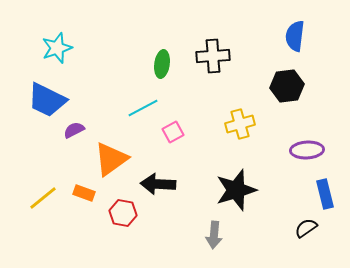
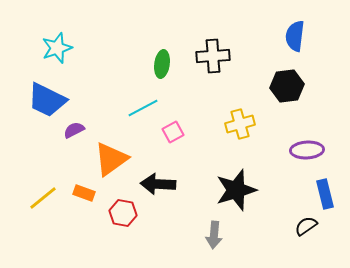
black semicircle: moved 2 px up
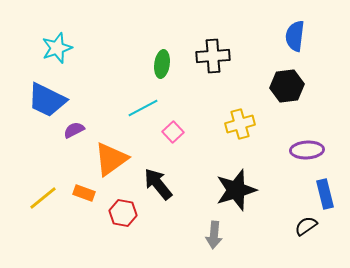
pink square: rotated 15 degrees counterclockwise
black arrow: rotated 48 degrees clockwise
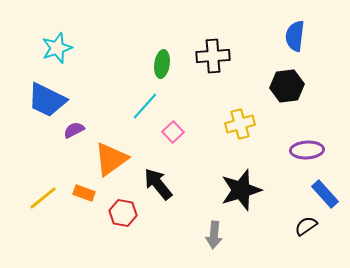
cyan line: moved 2 px right, 2 px up; rotated 20 degrees counterclockwise
black star: moved 5 px right
blue rectangle: rotated 28 degrees counterclockwise
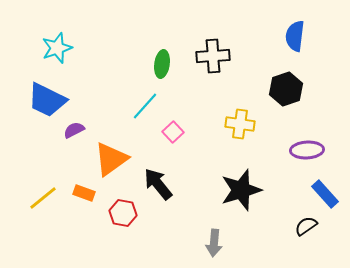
black hexagon: moved 1 px left, 3 px down; rotated 12 degrees counterclockwise
yellow cross: rotated 24 degrees clockwise
gray arrow: moved 8 px down
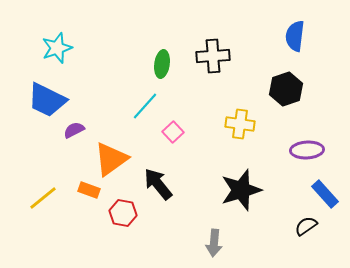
orange rectangle: moved 5 px right, 3 px up
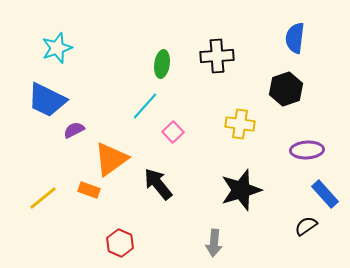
blue semicircle: moved 2 px down
black cross: moved 4 px right
red hexagon: moved 3 px left, 30 px down; rotated 12 degrees clockwise
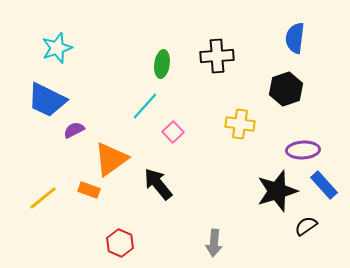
purple ellipse: moved 4 px left
black star: moved 36 px right, 1 px down
blue rectangle: moved 1 px left, 9 px up
